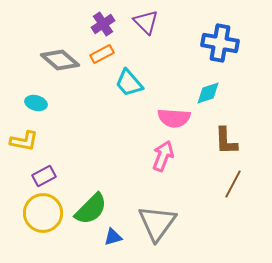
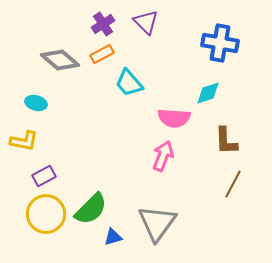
yellow circle: moved 3 px right, 1 px down
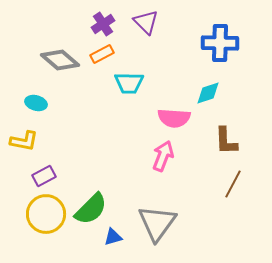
blue cross: rotated 9 degrees counterclockwise
cyan trapezoid: rotated 48 degrees counterclockwise
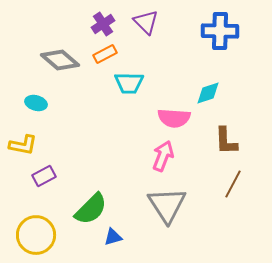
blue cross: moved 12 px up
orange rectangle: moved 3 px right
yellow L-shape: moved 1 px left, 4 px down
yellow circle: moved 10 px left, 21 px down
gray triangle: moved 10 px right, 18 px up; rotated 9 degrees counterclockwise
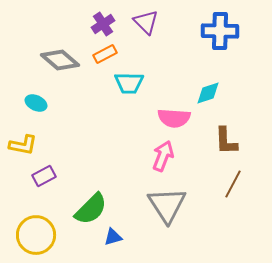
cyan ellipse: rotated 10 degrees clockwise
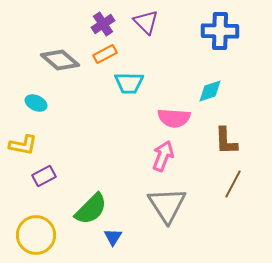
cyan diamond: moved 2 px right, 2 px up
blue triangle: rotated 42 degrees counterclockwise
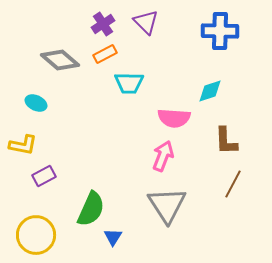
green semicircle: rotated 21 degrees counterclockwise
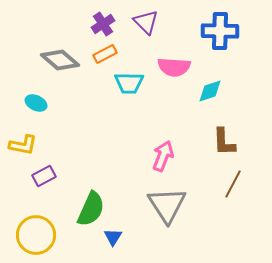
pink semicircle: moved 51 px up
brown L-shape: moved 2 px left, 1 px down
